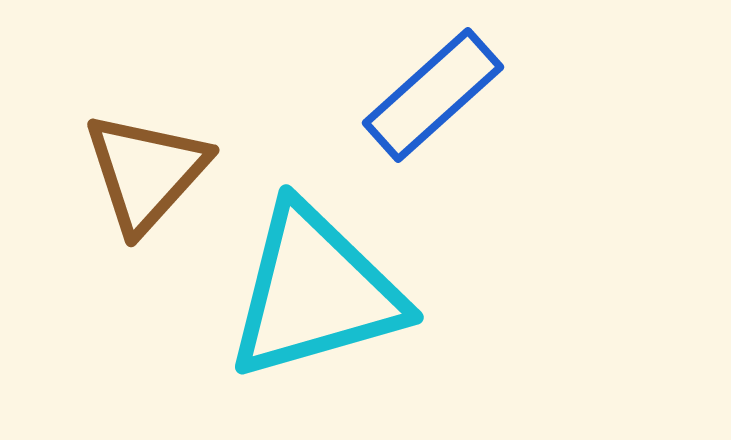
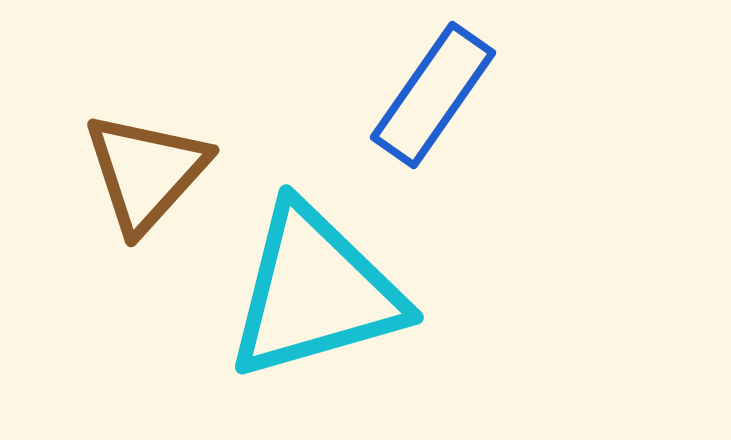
blue rectangle: rotated 13 degrees counterclockwise
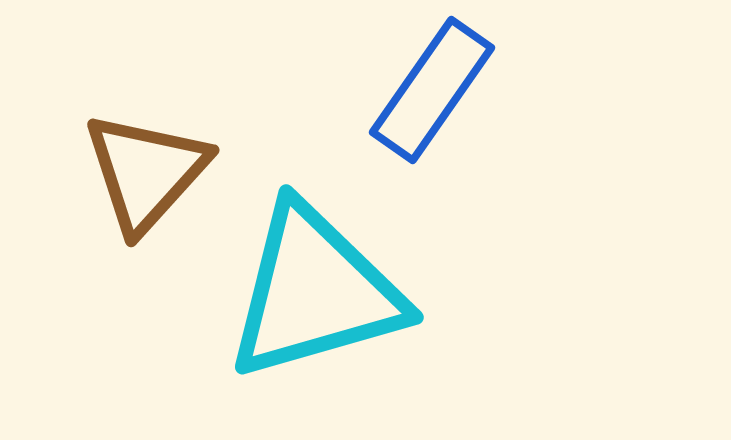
blue rectangle: moved 1 px left, 5 px up
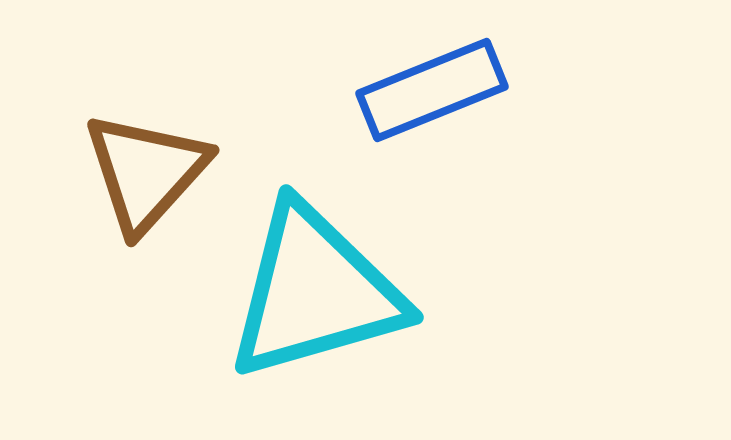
blue rectangle: rotated 33 degrees clockwise
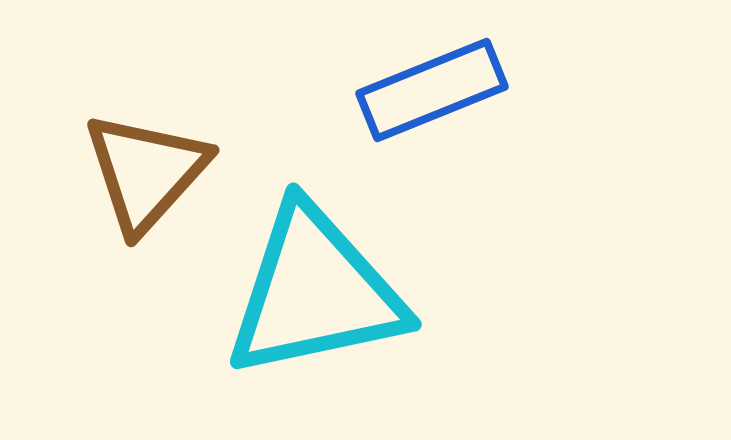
cyan triangle: rotated 4 degrees clockwise
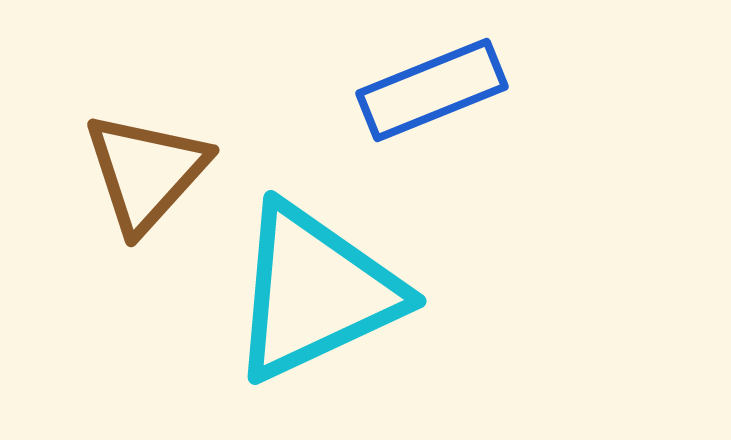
cyan triangle: rotated 13 degrees counterclockwise
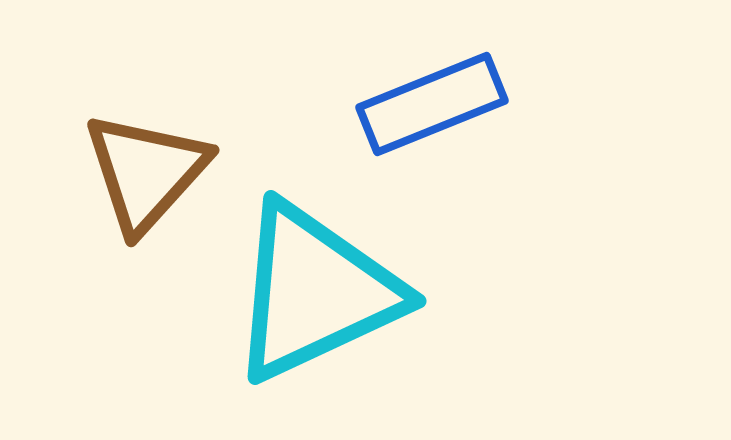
blue rectangle: moved 14 px down
